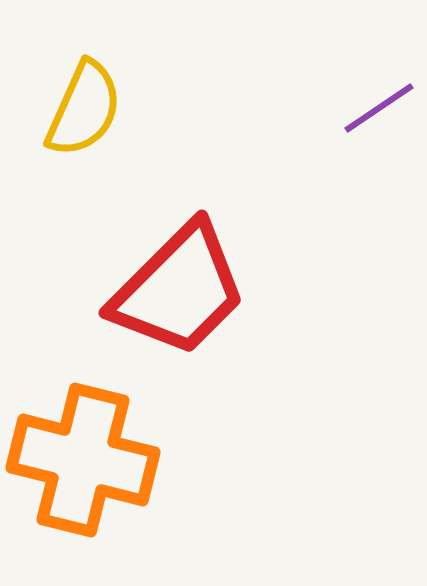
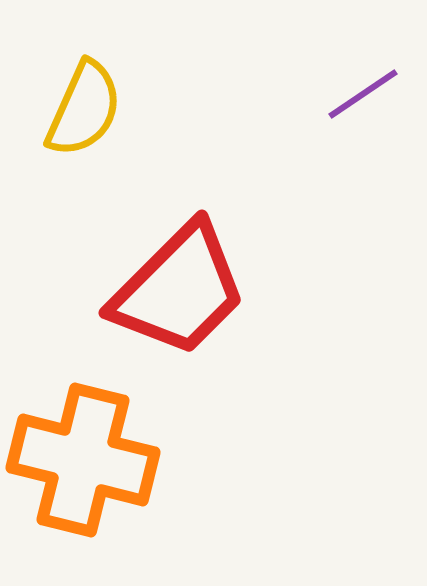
purple line: moved 16 px left, 14 px up
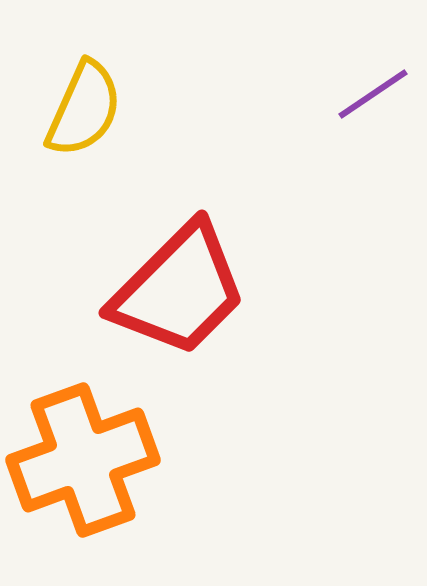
purple line: moved 10 px right
orange cross: rotated 34 degrees counterclockwise
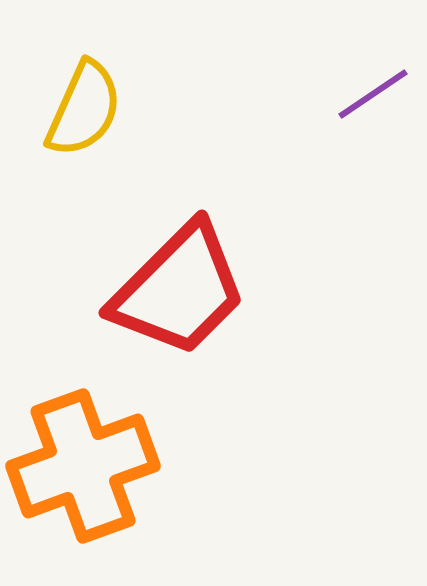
orange cross: moved 6 px down
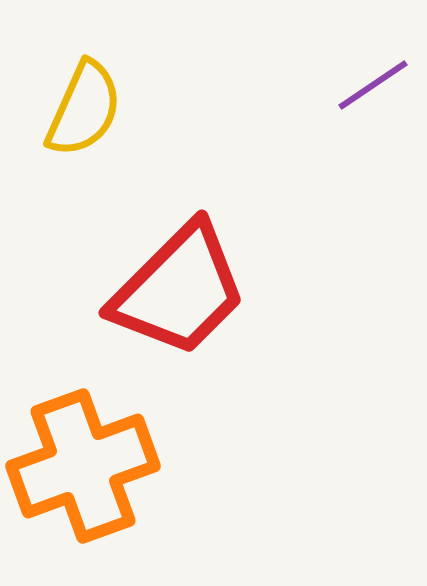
purple line: moved 9 px up
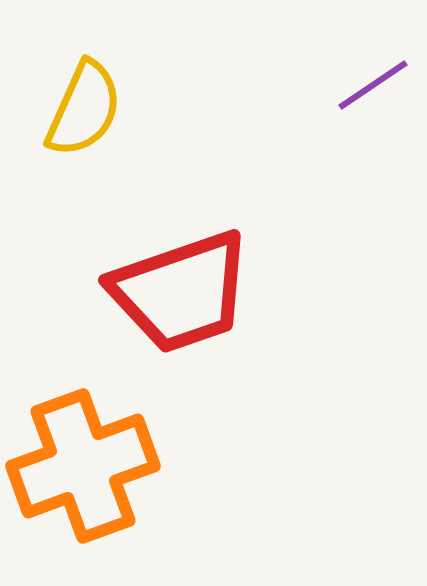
red trapezoid: moved 2 px right, 2 px down; rotated 26 degrees clockwise
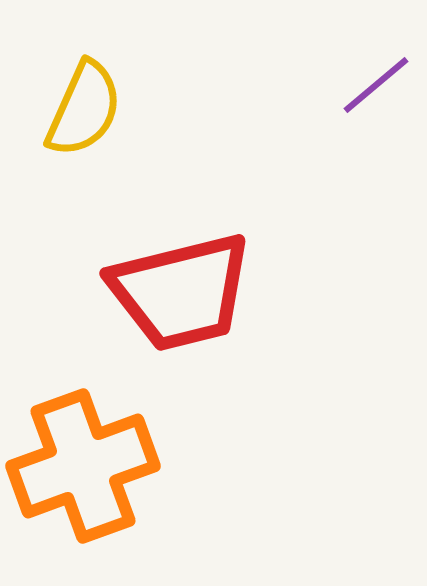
purple line: moved 3 px right; rotated 6 degrees counterclockwise
red trapezoid: rotated 5 degrees clockwise
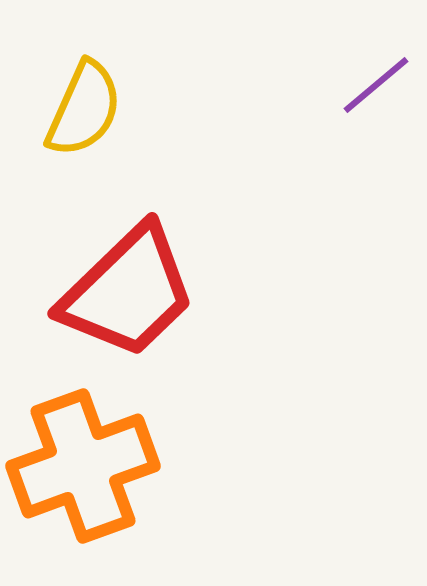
red trapezoid: moved 53 px left; rotated 30 degrees counterclockwise
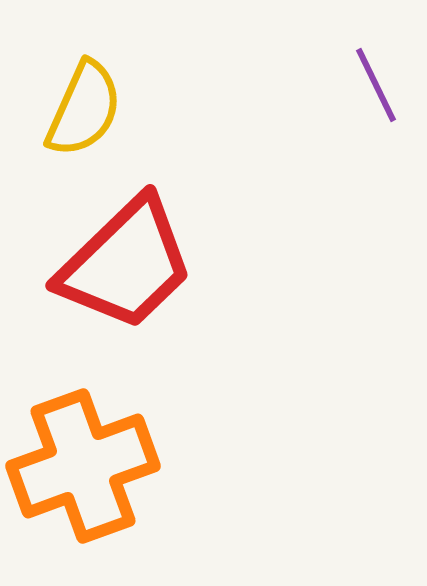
purple line: rotated 76 degrees counterclockwise
red trapezoid: moved 2 px left, 28 px up
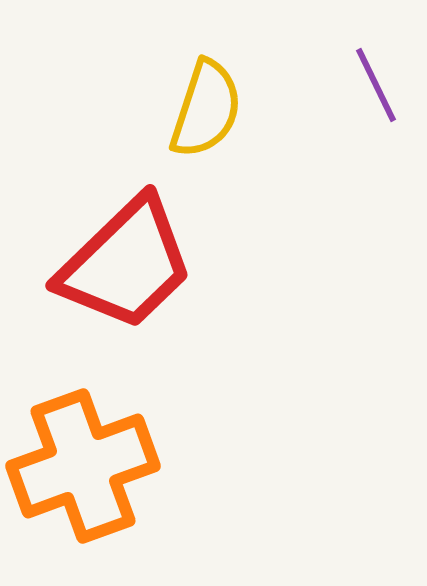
yellow semicircle: moved 122 px right; rotated 6 degrees counterclockwise
